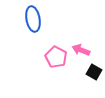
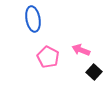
pink pentagon: moved 8 px left
black square: rotated 14 degrees clockwise
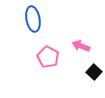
pink arrow: moved 4 px up
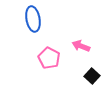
pink pentagon: moved 1 px right, 1 px down
black square: moved 2 px left, 4 px down
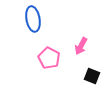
pink arrow: rotated 84 degrees counterclockwise
black square: rotated 21 degrees counterclockwise
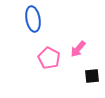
pink arrow: moved 3 px left, 3 px down; rotated 12 degrees clockwise
black square: rotated 28 degrees counterclockwise
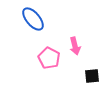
blue ellipse: rotated 30 degrees counterclockwise
pink arrow: moved 3 px left, 3 px up; rotated 54 degrees counterclockwise
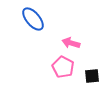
pink arrow: moved 4 px left, 3 px up; rotated 120 degrees clockwise
pink pentagon: moved 14 px right, 9 px down
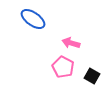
blue ellipse: rotated 15 degrees counterclockwise
black square: rotated 35 degrees clockwise
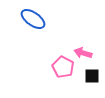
pink arrow: moved 12 px right, 10 px down
black square: rotated 28 degrees counterclockwise
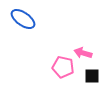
blue ellipse: moved 10 px left
pink pentagon: rotated 15 degrees counterclockwise
